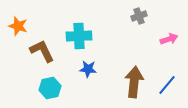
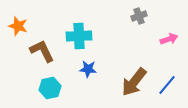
brown arrow: rotated 148 degrees counterclockwise
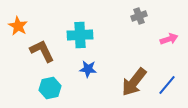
orange star: rotated 12 degrees clockwise
cyan cross: moved 1 px right, 1 px up
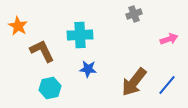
gray cross: moved 5 px left, 2 px up
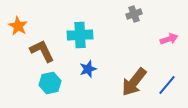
blue star: rotated 24 degrees counterclockwise
cyan hexagon: moved 5 px up
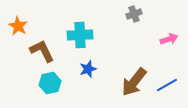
blue line: rotated 20 degrees clockwise
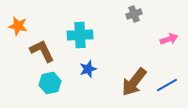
orange star: rotated 18 degrees counterclockwise
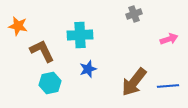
blue line: moved 1 px right, 1 px down; rotated 25 degrees clockwise
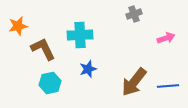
orange star: rotated 24 degrees counterclockwise
pink arrow: moved 3 px left, 1 px up
brown L-shape: moved 1 px right, 2 px up
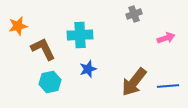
cyan hexagon: moved 1 px up
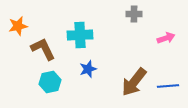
gray cross: rotated 21 degrees clockwise
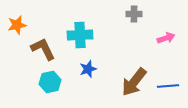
orange star: moved 1 px left, 1 px up
